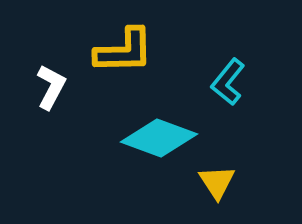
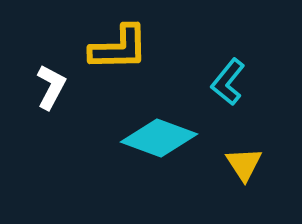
yellow L-shape: moved 5 px left, 3 px up
yellow triangle: moved 27 px right, 18 px up
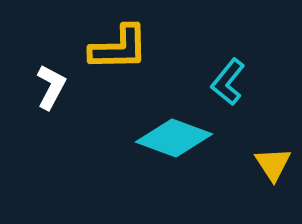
cyan diamond: moved 15 px right
yellow triangle: moved 29 px right
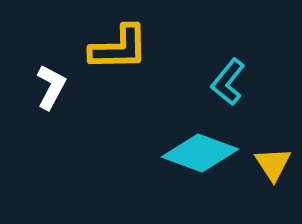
cyan diamond: moved 26 px right, 15 px down
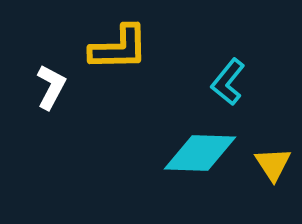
cyan diamond: rotated 18 degrees counterclockwise
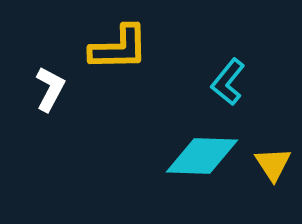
white L-shape: moved 1 px left, 2 px down
cyan diamond: moved 2 px right, 3 px down
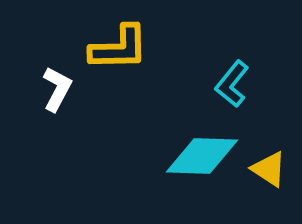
cyan L-shape: moved 4 px right, 2 px down
white L-shape: moved 7 px right
yellow triangle: moved 4 px left, 5 px down; rotated 24 degrees counterclockwise
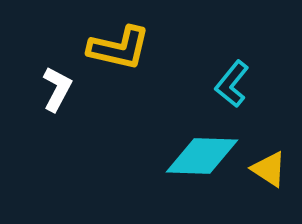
yellow L-shape: rotated 14 degrees clockwise
